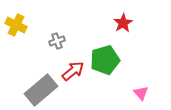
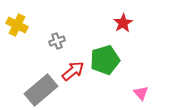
yellow cross: moved 1 px right
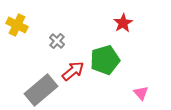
gray cross: rotated 28 degrees counterclockwise
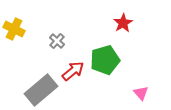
yellow cross: moved 3 px left, 4 px down
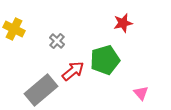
red star: rotated 18 degrees clockwise
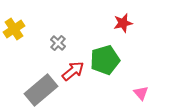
yellow cross: rotated 30 degrees clockwise
gray cross: moved 1 px right, 2 px down
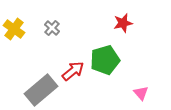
yellow cross: rotated 20 degrees counterclockwise
gray cross: moved 6 px left, 15 px up
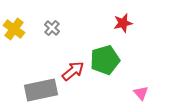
gray rectangle: rotated 28 degrees clockwise
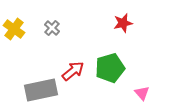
green pentagon: moved 5 px right, 8 px down
pink triangle: moved 1 px right
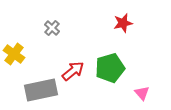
yellow cross: moved 25 px down
